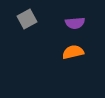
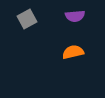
purple semicircle: moved 7 px up
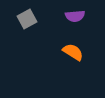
orange semicircle: rotated 45 degrees clockwise
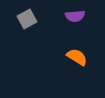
orange semicircle: moved 4 px right, 5 px down
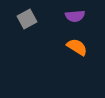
orange semicircle: moved 10 px up
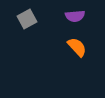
orange semicircle: rotated 15 degrees clockwise
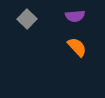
gray square: rotated 18 degrees counterclockwise
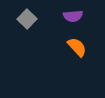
purple semicircle: moved 2 px left
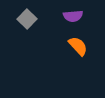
orange semicircle: moved 1 px right, 1 px up
